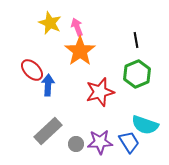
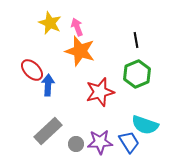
orange star: rotated 20 degrees counterclockwise
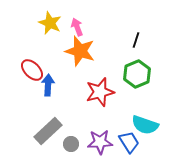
black line: rotated 28 degrees clockwise
gray circle: moved 5 px left
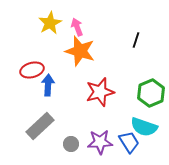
yellow star: rotated 20 degrees clockwise
red ellipse: rotated 60 degrees counterclockwise
green hexagon: moved 14 px right, 19 px down
cyan semicircle: moved 1 px left, 2 px down
gray rectangle: moved 8 px left, 5 px up
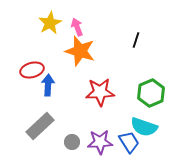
red star: rotated 12 degrees clockwise
gray circle: moved 1 px right, 2 px up
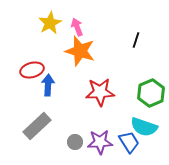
gray rectangle: moved 3 px left
gray circle: moved 3 px right
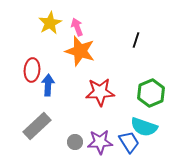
red ellipse: rotated 70 degrees counterclockwise
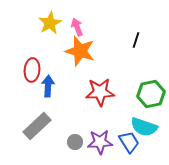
blue arrow: moved 1 px down
green hexagon: moved 1 px down; rotated 12 degrees clockwise
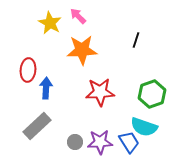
yellow star: rotated 15 degrees counterclockwise
pink arrow: moved 1 px right, 11 px up; rotated 24 degrees counterclockwise
orange star: moved 2 px right, 1 px up; rotated 20 degrees counterclockwise
red ellipse: moved 4 px left
blue arrow: moved 2 px left, 2 px down
green hexagon: moved 1 px right; rotated 8 degrees counterclockwise
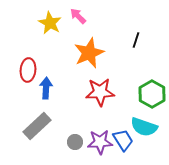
orange star: moved 7 px right, 3 px down; rotated 20 degrees counterclockwise
green hexagon: rotated 12 degrees counterclockwise
blue trapezoid: moved 6 px left, 2 px up
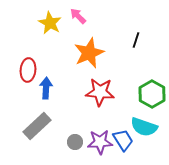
red star: rotated 8 degrees clockwise
